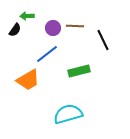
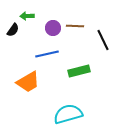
black semicircle: moved 2 px left
blue line: rotated 25 degrees clockwise
orange trapezoid: moved 2 px down
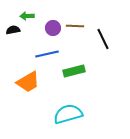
black semicircle: rotated 136 degrees counterclockwise
black line: moved 1 px up
green rectangle: moved 5 px left
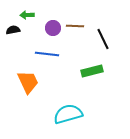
green arrow: moved 1 px up
blue line: rotated 20 degrees clockwise
green rectangle: moved 18 px right
orange trapezoid: rotated 85 degrees counterclockwise
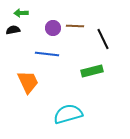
green arrow: moved 6 px left, 2 px up
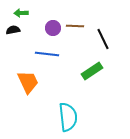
green rectangle: rotated 20 degrees counterclockwise
cyan semicircle: moved 3 px down; rotated 100 degrees clockwise
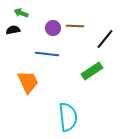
green arrow: rotated 24 degrees clockwise
black line: moved 2 px right; rotated 65 degrees clockwise
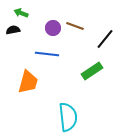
brown line: rotated 18 degrees clockwise
orange trapezoid: rotated 40 degrees clockwise
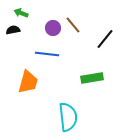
brown line: moved 2 px left, 1 px up; rotated 30 degrees clockwise
green rectangle: moved 7 px down; rotated 25 degrees clockwise
